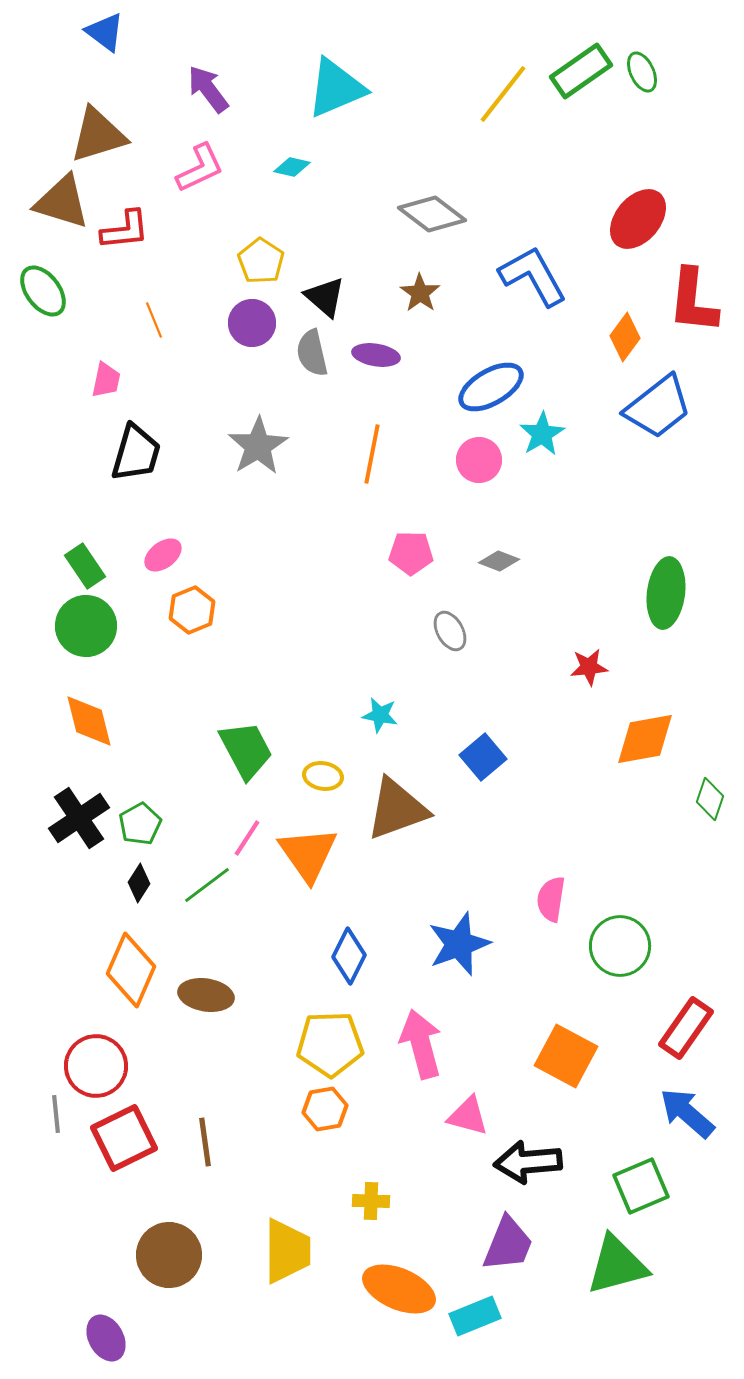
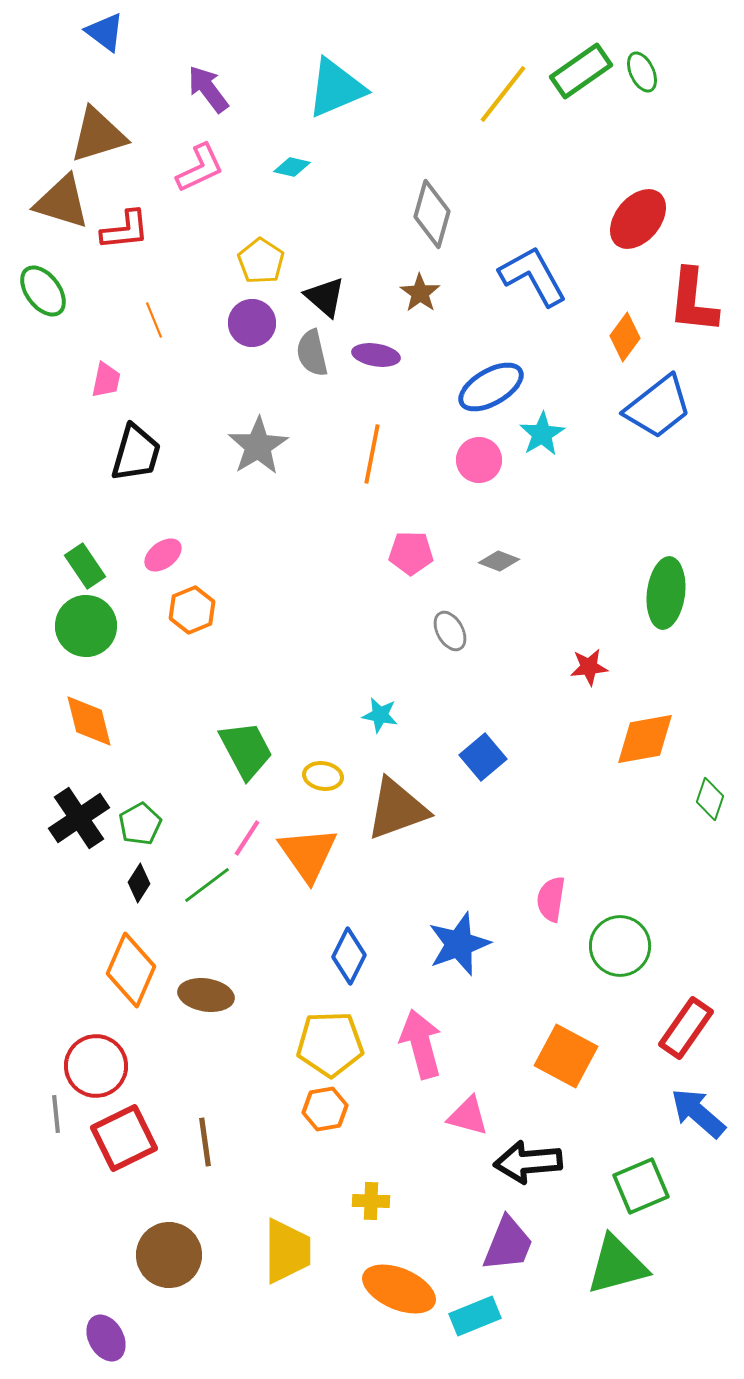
gray diamond at (432, 214): rotated 68 degrees clockwise
blue arrow at (687, 1113): moved 11 px right
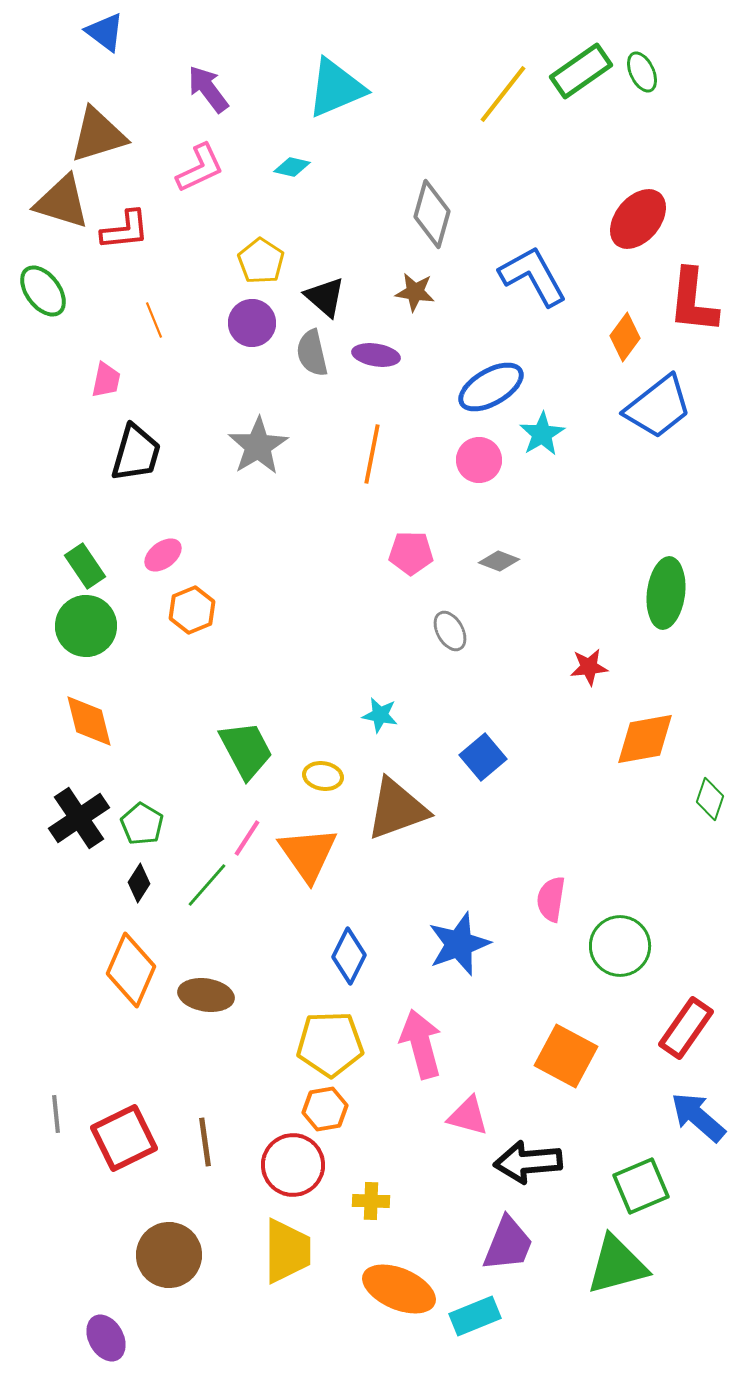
brown star at (420, 293): moved 5 px left, 1 px up; rotated 27 degrees counterclockwise
green pentagon at (140, 824): moved 2 px right; rotated 12 degrees counterclockwise
green line at (207, 885): rotated 12 degrees counterclockwise
red circle at (96, 1066): moved 197 px right, 99 px down
blue arrow at (698, 1113): moved 4 px down
